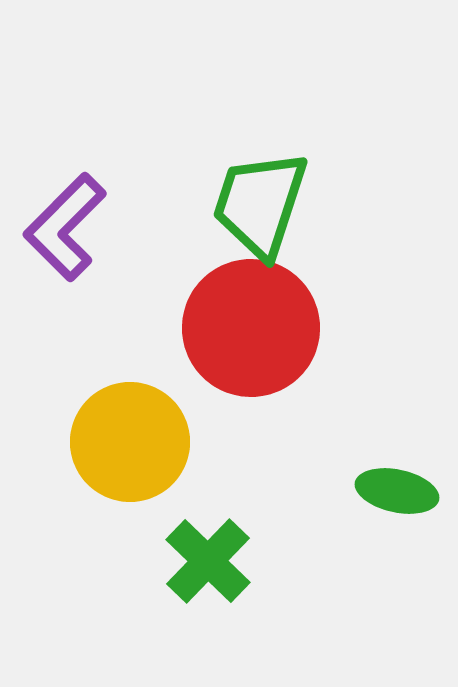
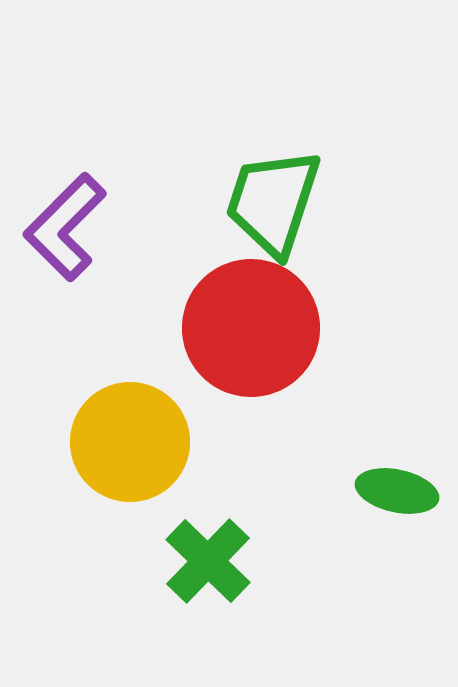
green trapezoid: moved 13 px right, 2 px up
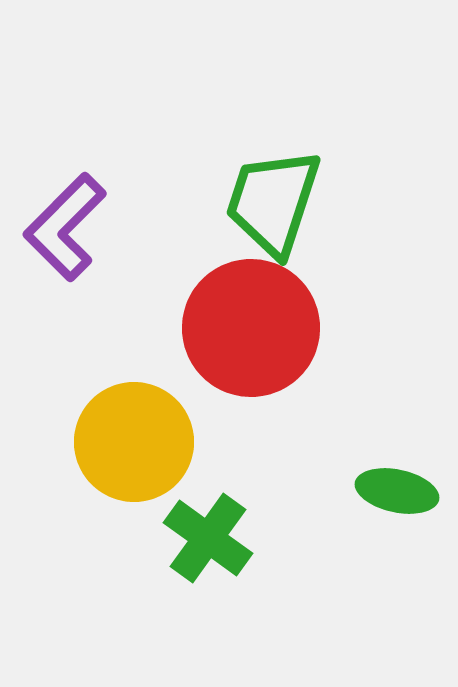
yellow circle: moved 4 px right
green cross: moved 23 px up; rotated 8 degrees counterclockwise
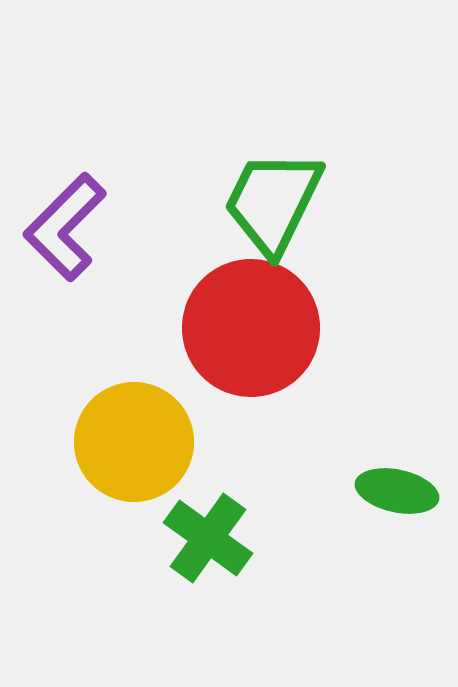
green trapezoid: rotated 8 degrees clockwise
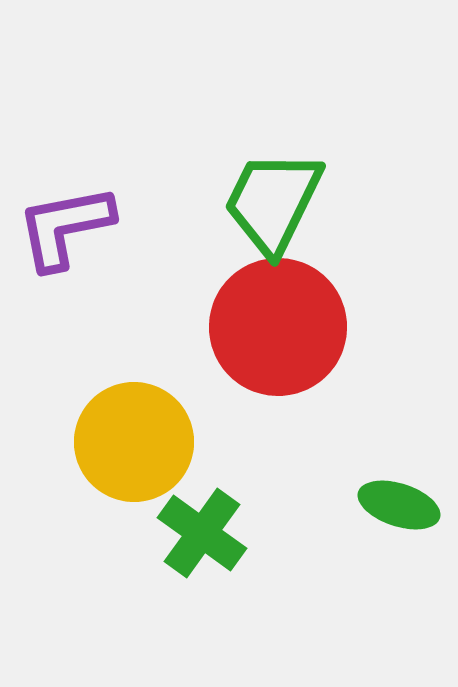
purple L-shape: rotated 34 degrees clockwise
red circle: moved 27 px right, 1 px up
green ellipse: moved 2 px right, 14 px down; rotated 6 degrees clockwise
green cross: moved 6 px left, 5 px up
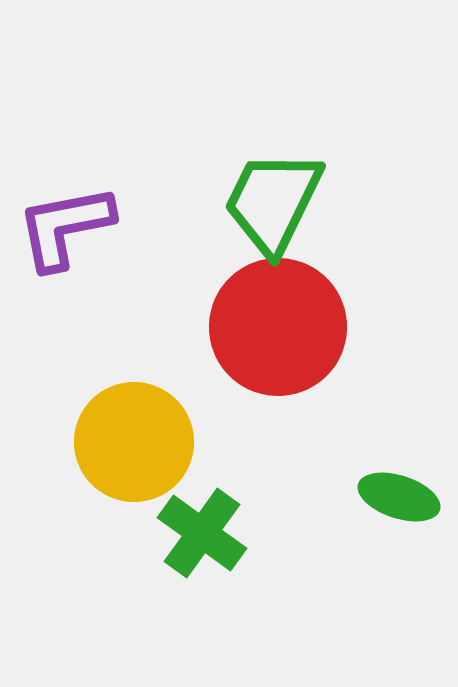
green ellipse: moved 8 px up
